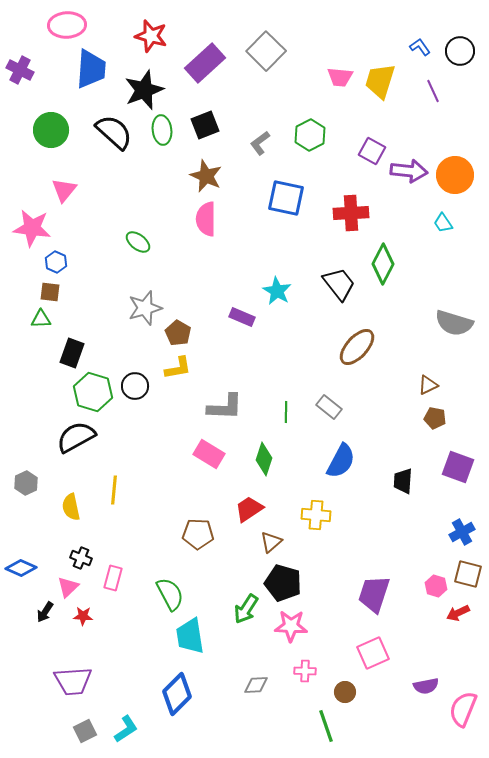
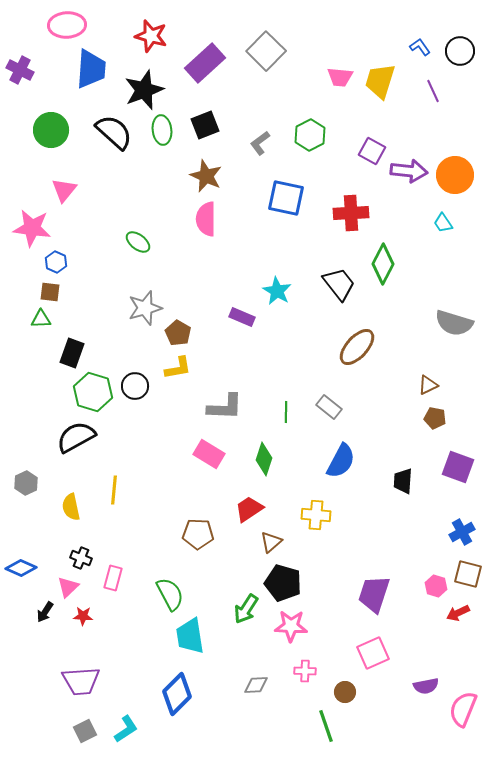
purple trapezoid at (73, 681): moved 8 px right
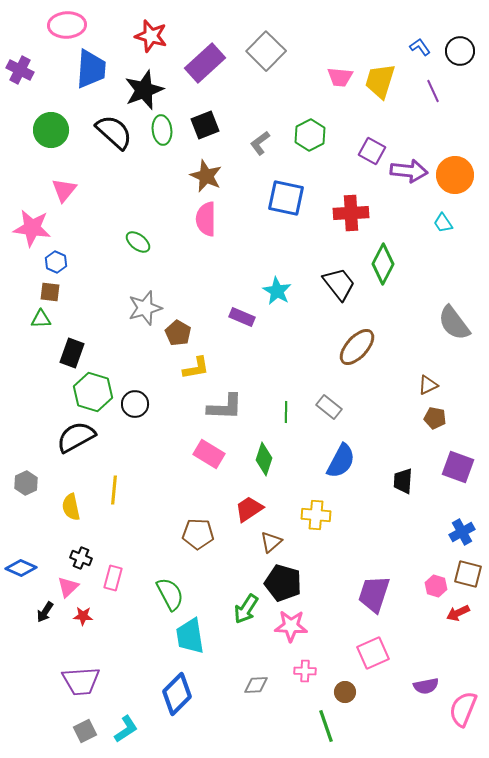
gray semicircle at (454, 323): rotated 36 degrees clockwise
yellow L-shape at (178, 368): moved 18 px right
black circle at (135, 386): moved 18 px down
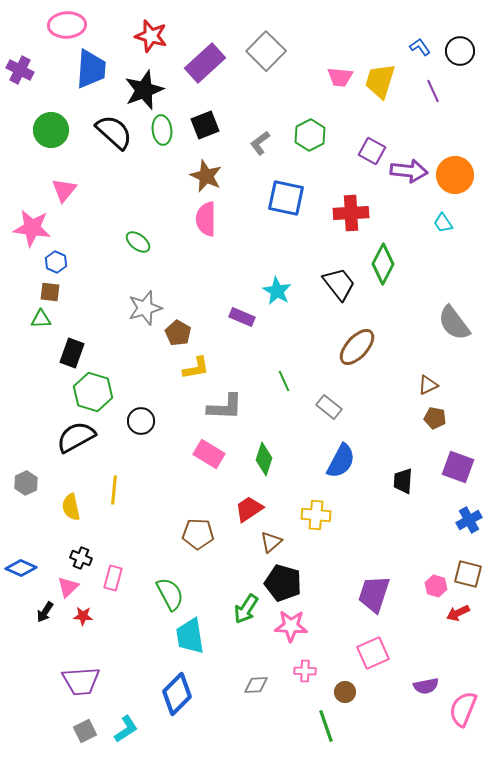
black circle at (135, 404): moved 6 px right, 17 px down
green line at (286, 412): moved 2 px left, 31 px up; rotated 25 degrees counterclockwise
blue cross at (462, 532): moved 7 px right, 12 px up
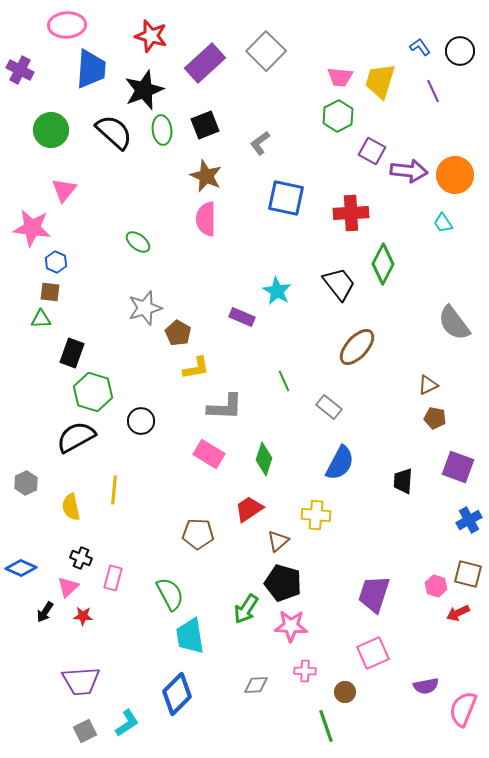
green hexagon at (310, 135): moved 28 px right, 19 px up
blue semicircle at (341, 461): moved 1 px left, 2 px down
brown triangle at (271, 542): moved 7 px right, 1 px up
cyan L-shape at (126, 729): moved 1 px right, 6 px up
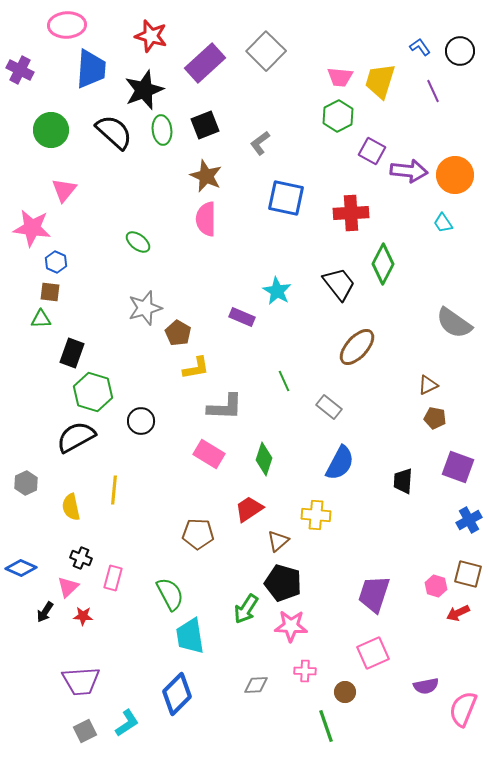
gray semicircle at (454, 323): rotated 18 degrees counterclockwise
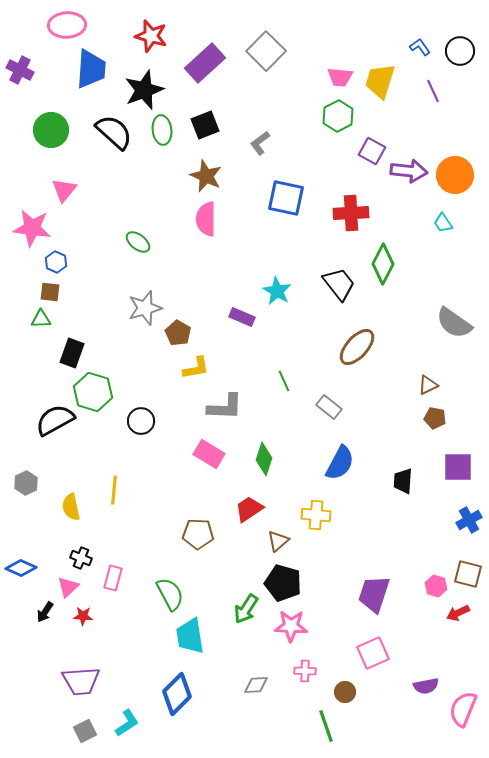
black semicircle at (76, 437): moved 21 px left, 17 px up
purple square at (458, 467): rotated 20 degrees counterclockwise
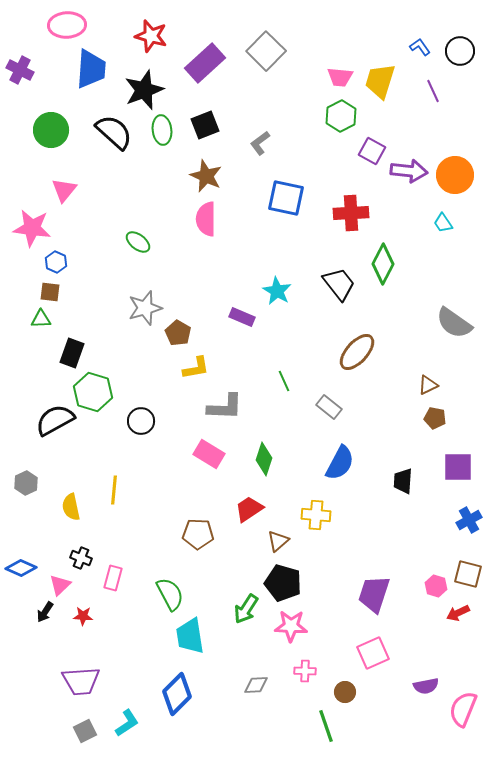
green hexagon at (338, 116): moved 3 px right
brown ellipse at (357, 347): moved 5 px down
pink triangle at (68, 587): moved 8 px left, 2 px up
